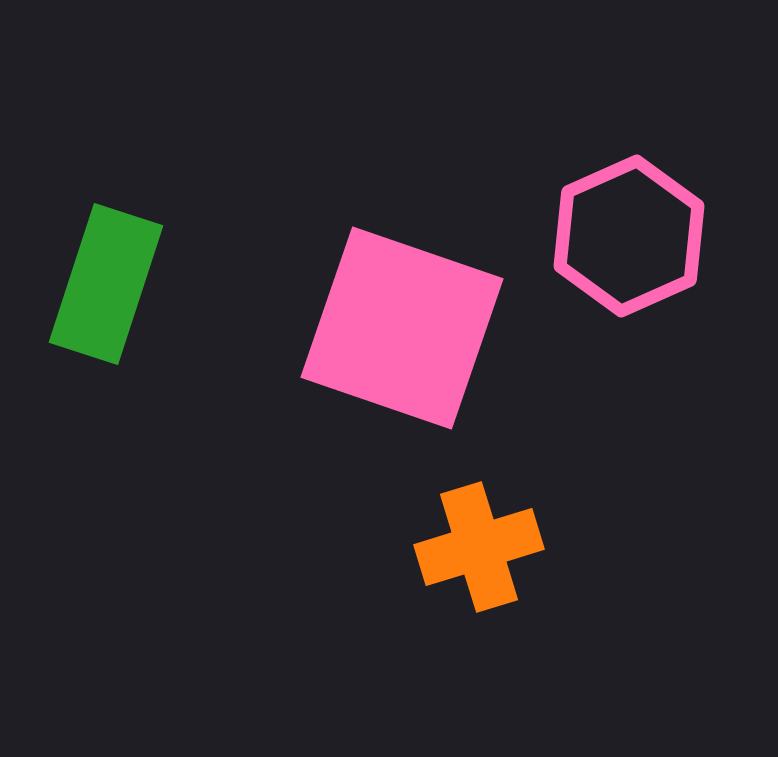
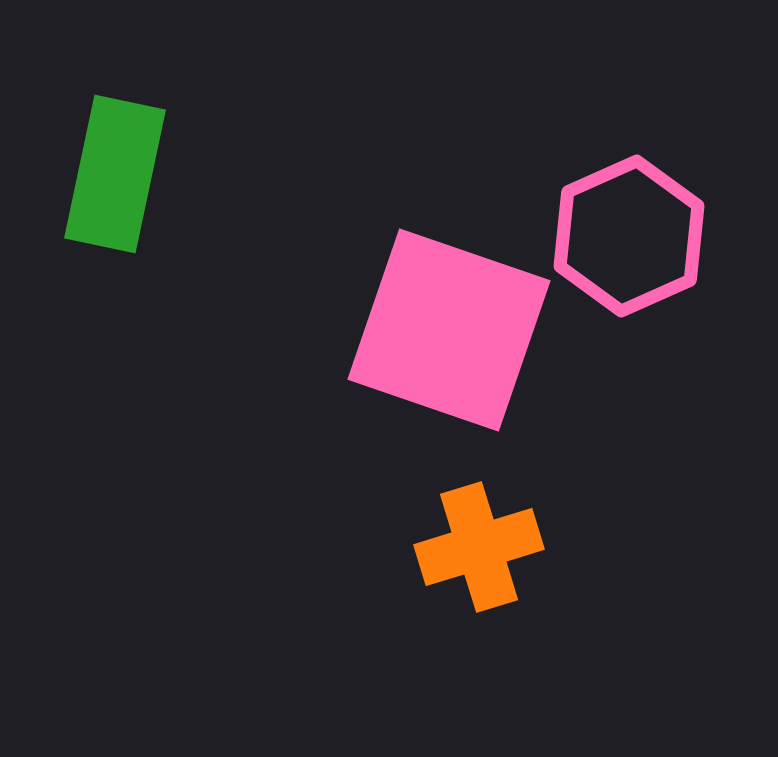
green rectangle: moved 9 px right, 110 px up; rotated 6 degrees counterclockwise
pink square: moved 47 px right, 2 px down
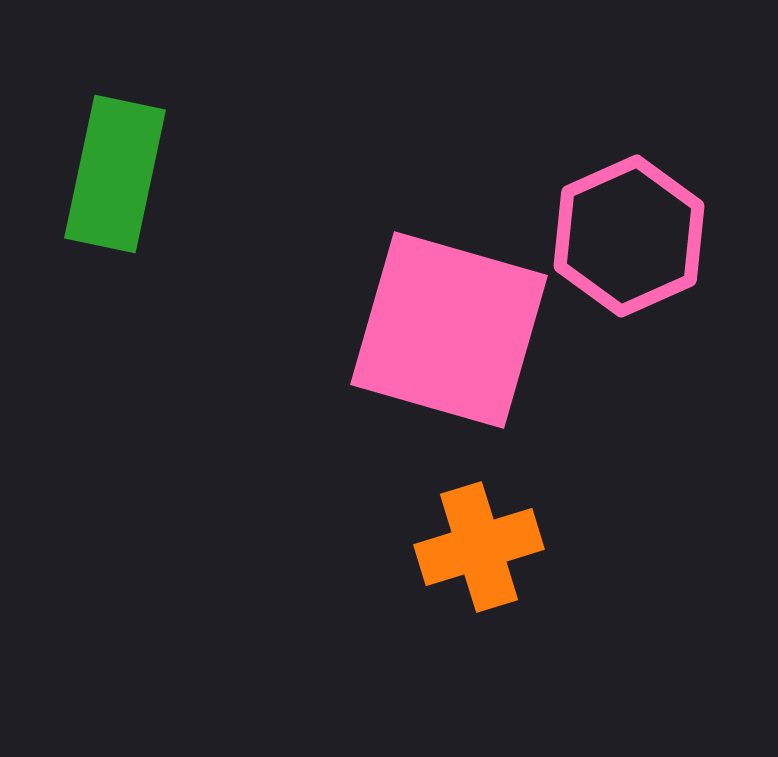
pink square: rotated 3 degrees counterclockwise
